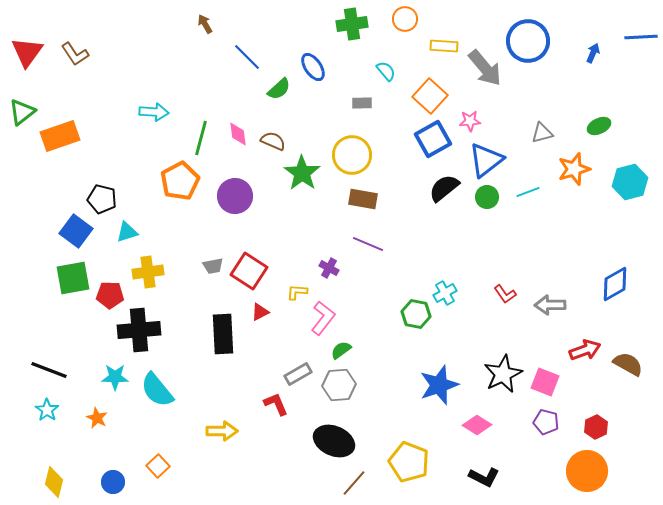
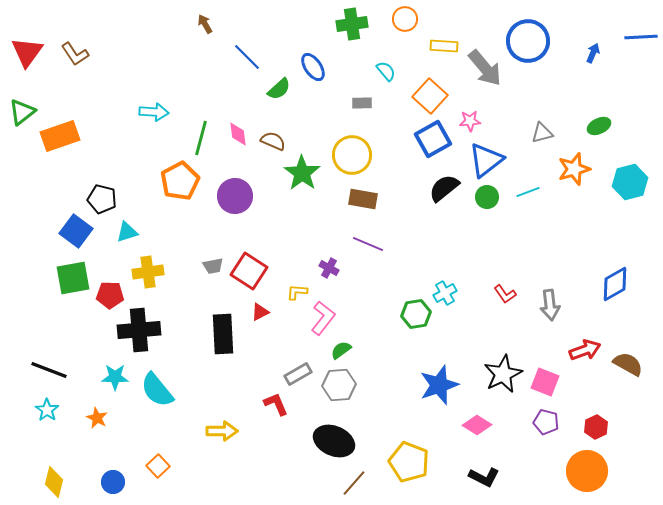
gray arrow at (550, 305): rotated 96 degrees counterclockwise
green hexagon at (416, 314): rotated 20 degrees counterclockwise
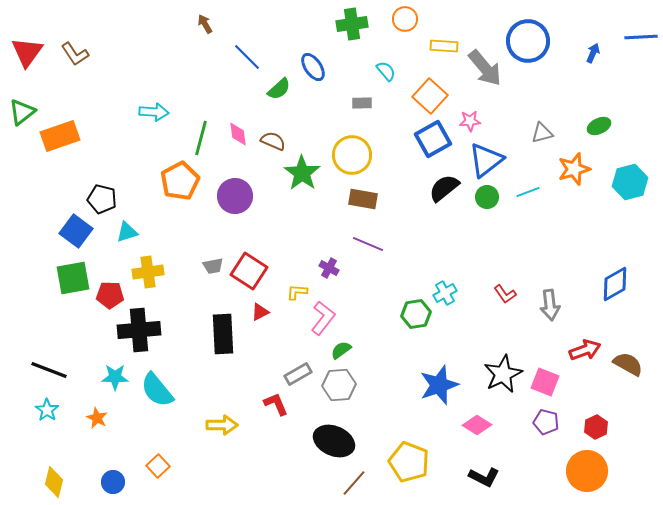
yellow arrow at (222, 431): moved 6 px up
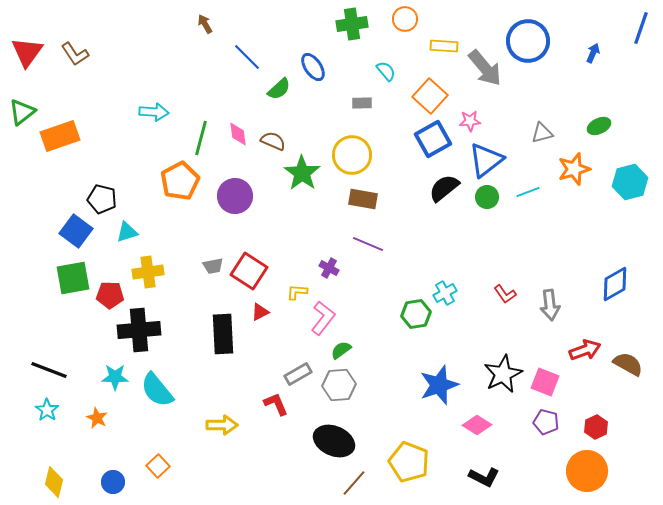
blue line at (641, 37): moved 9 px up; rotated 68 degrees counterclockwise
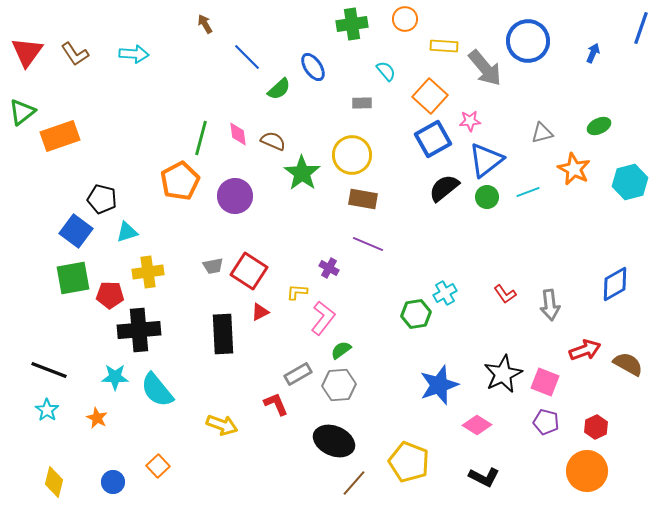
cyan arrow at (154, 112): moved 20 px left, 58 px up
orange star at (574, 169): rotated 28 degrees counterclockwise
yellow arrow at (222, 425): rotated 20 degrees clockwise
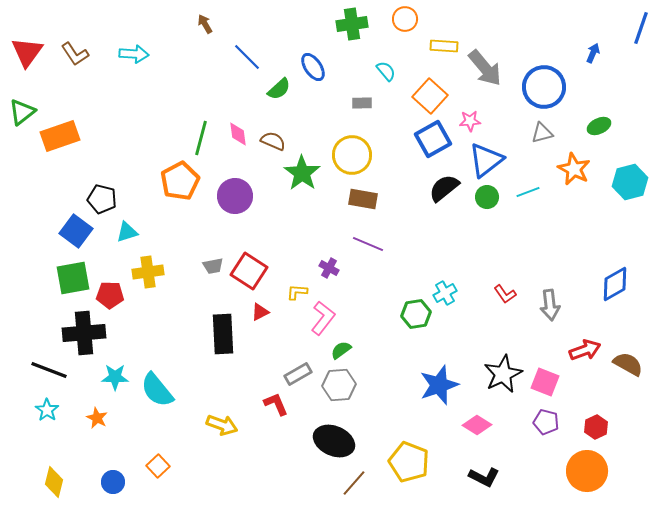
blue circle at (528, 41): moved 16 px right, 46 px down
black cross at (139, 330): moved 55 px left, 3 px down
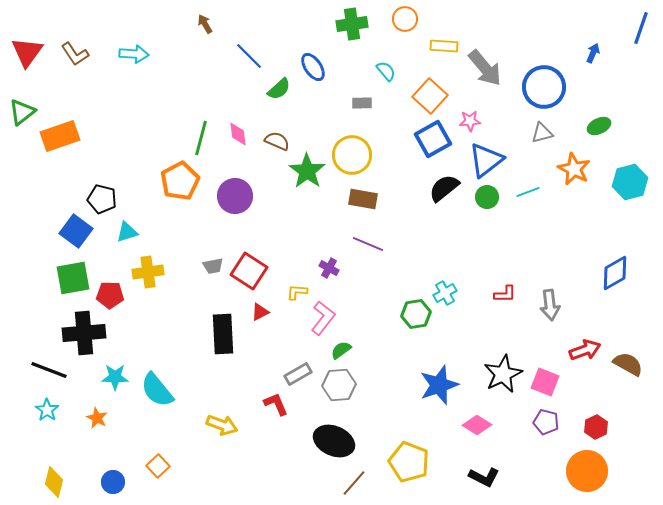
blue line at (247, 57): moved 2 px right, 1 px up
brown semicircle at (273, 141): moved 4 px right
green star at (302, 173): moved 5 px right, 2 px up
blue diamond at (615, 284): moved 11 px up
red L-shape at (505, 294): rotated 55 degrees counterclockwise
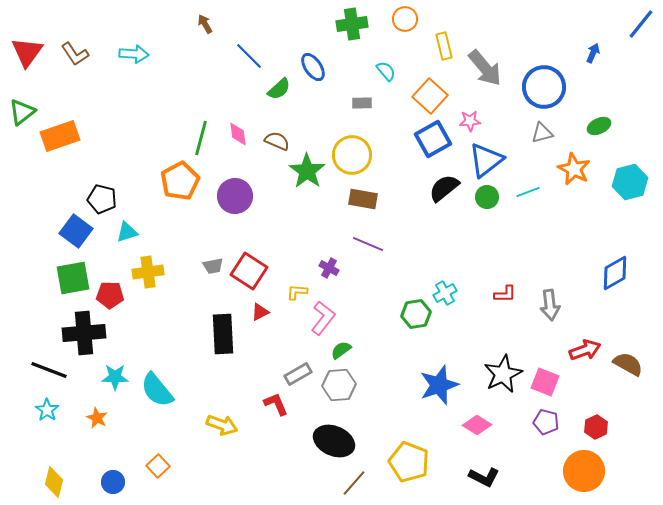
blue line at (641, 28): moved 4 px up; rotated 20 degrees clockwise
yellow rectangle at (444, 46): rotated 72 degrees clockwise
orange circle at (587, 471): moved 3 px left
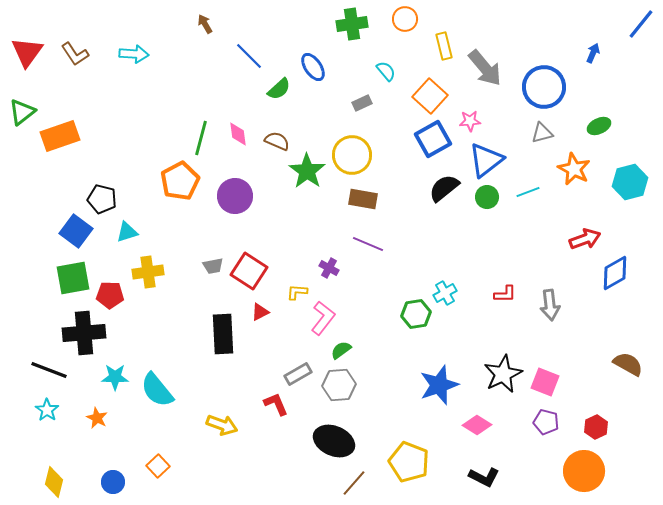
gray rectangle at (362, 103): rotated 24 degrees counterclockwise
red arrow at (585, 350): moved 111 px up
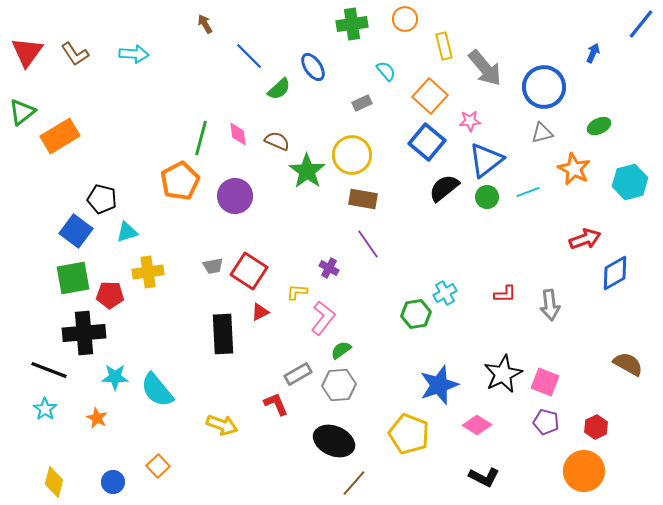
orange rectangle at (60, 136): rotated 12 degrees counterclockwise
blue square at (433, 139): moved 6 px left, 3 px down; rotated 21 degrees counterclockwise
purple line at (368, 244): rotated 32 degrees clockwise
cyan star at (47, 410): moved 2 px left, 1 px up
yellow pentagon at (409, 462): moved 28 px up
